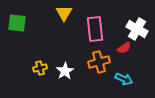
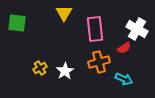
yellow cross: rotated 16 degrees counterclockwise
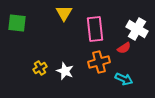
white star: rotated 18 degrees counterclockwise
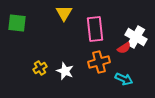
white cross: moved 1 px left, 8 px down
